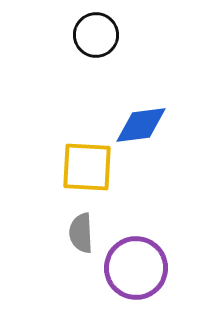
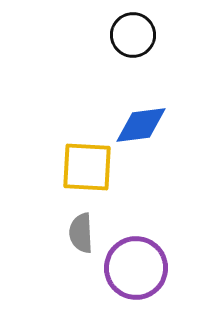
black circle: moved 37 px right
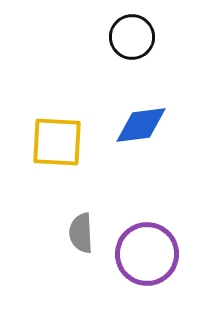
black circle: moved 1 px left, 2 px down
yellow square: moved 30 px left, 25 px up
purple circle: moved 11 px right, 14 px up
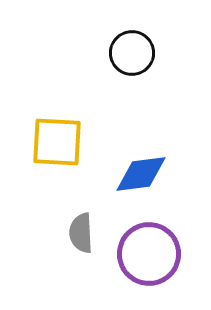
black circle: moved 16 px down
blue diamond: moved 49 px down
purple circle: moved 2 px right
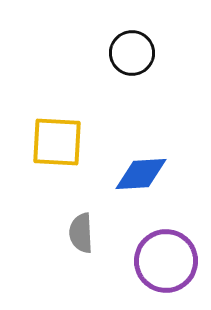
blue diamond: rotated 4 degrees clockwise
purple circle: moved 17 px right, 7 px down
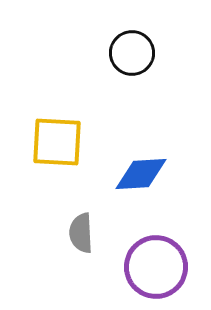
purple circle: moved 10 px left, 6 px down
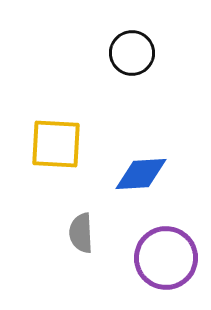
yellow square: moved 1 px left, 2 px down
purple circle: moved 10 px right, 9 px up
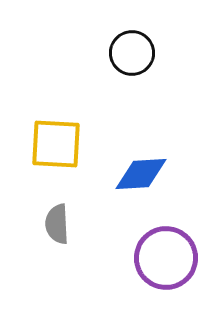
gray semicircle: moved 24 px left, 9 px up
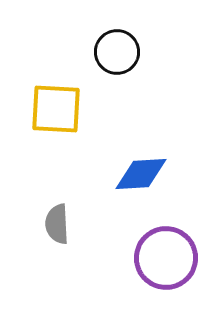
black circle: moved 15 px left, 1 px up
yellow square: moved 35 px up
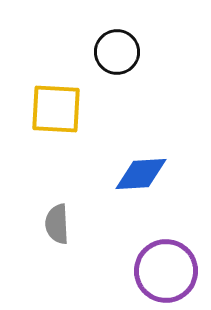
purple circle: moved 13 px down
